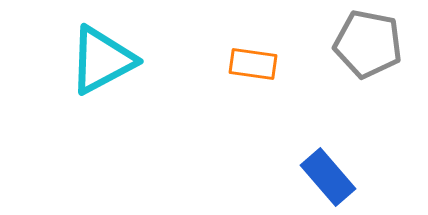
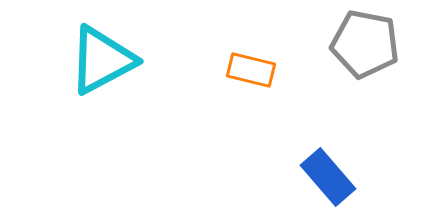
gray pentagon: moved 3 px left
orange rectangle: moved 2 px left, 6 px down; rotated 6 degrees clockwise
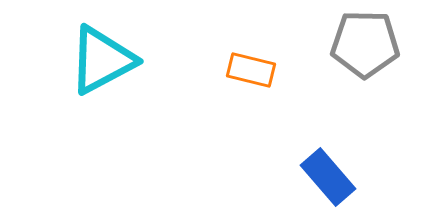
gray pentagon: rotated 10 degrees counterclockwise
